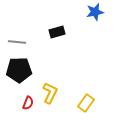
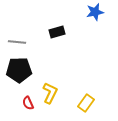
red semicircle: rotated 136 degrees clockwise
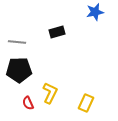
yellow rectangle: rotated 12 degrees counterclockwise
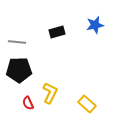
blue star: moved 13 px down
yellow rectangle: moved 1 px right, 1 px down; rotated 72 degrees counterclockwise
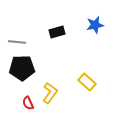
black pentagon: moved 3 px right, 2 px up
yellow L-shape: rotated 10 degrees clockwise
yellow rectangle: moved 22 px up
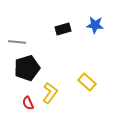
blue star: rotated 18 degrees clockwise
black rectangle: moved 6 px right, 3 px up
black pentagon: moved 5 px right; rotated 15 degrees counterclockwise
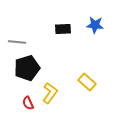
black rectangle: rotated 14 degrees clockwise
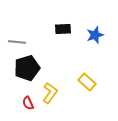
blue star: moved 10 px down; rotated 24 degrees counterclockwise
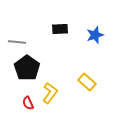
black rectangle: moved 3 px left
black pentagon: rotated 20 degrees counterclockwise
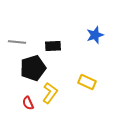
black rectangle: moved 7 px left, 17 px down
black pentagon: moved 6 px right; rotated 20 degrees clockwise
yellow rectangle: rotated 18 degrees counterclockwise
